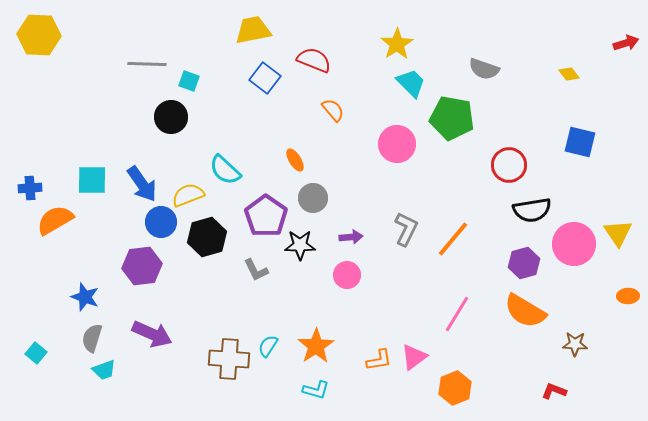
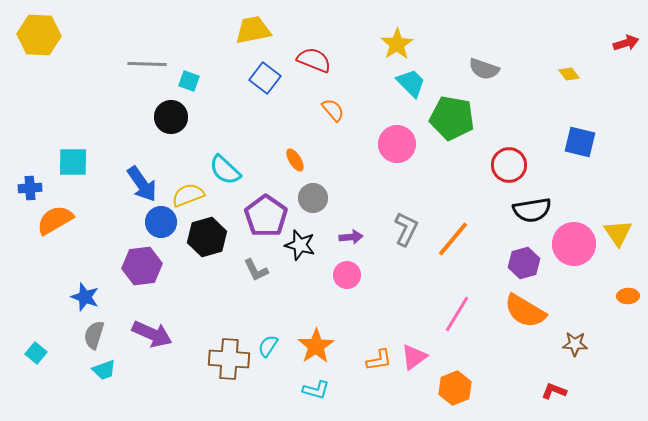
cyan square at (92, 180): moved 19 px left, 18 px up
black star at (300, 245): rotated 16 degrees clockwise
gray semicircle at (92, 338): moved 2 px right, 3 px up
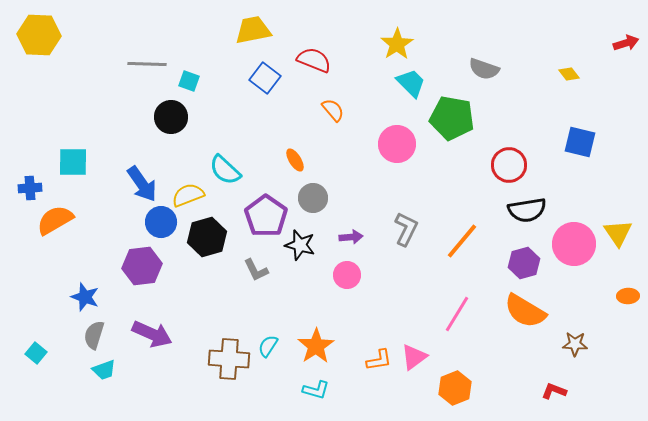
black semicircle at (532, 210): moved 5 px left
orange line at (453, 239): moved 9 px right, 2 px down
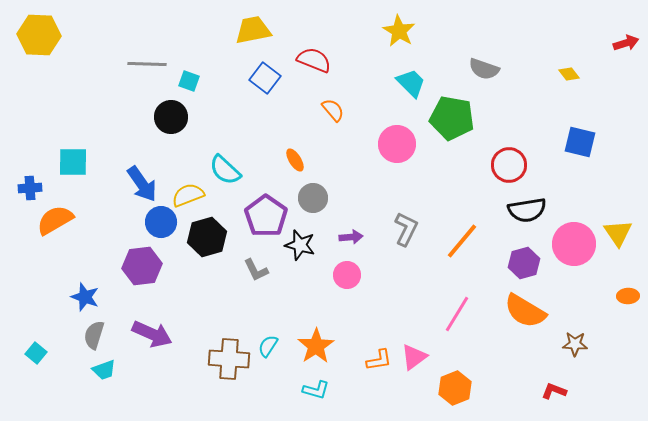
yellow star at (397, 44): moved 2 px right, 13 px up; rotated 8 degrees counterclockwise
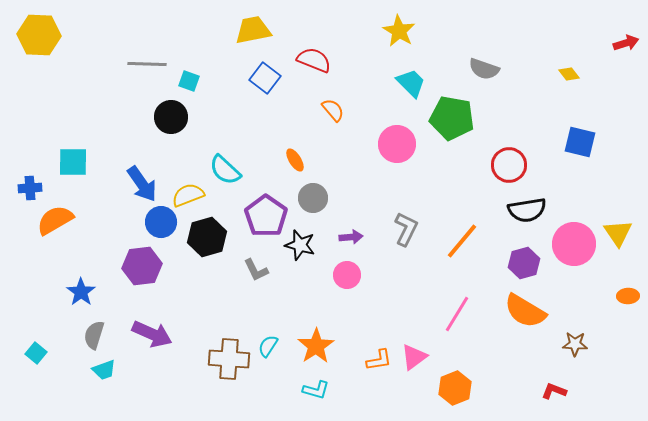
blue star at (85, 297): moved 4 px left, 5 px up; rotated 16 degrees clockwise
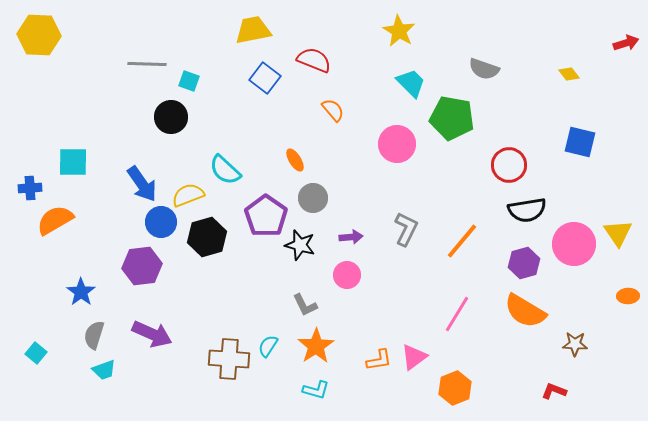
gray L-shape at (256, 270): moved 49 px right, 35 px down
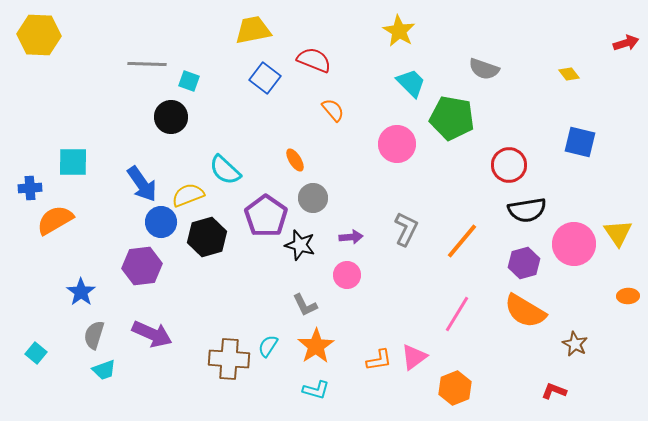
brown star at (575, 344): rotated 25 degrees clockwise
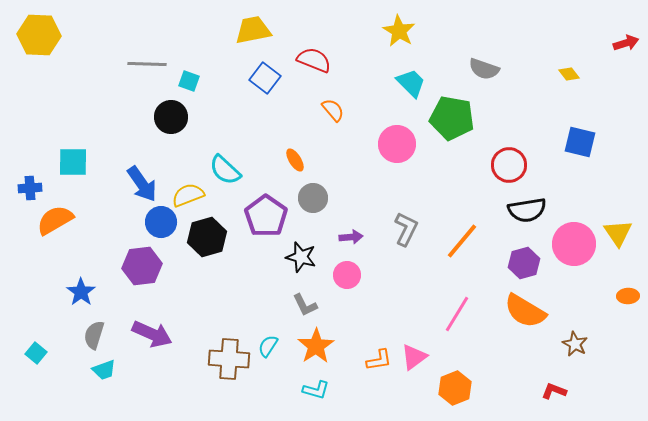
black star at (300, 245): moved 1 px right, 12 px down
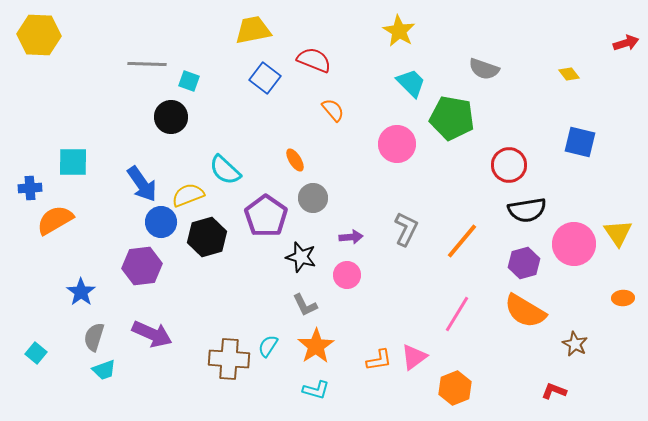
orange ellipse at (628, 296): moved 5 px left, 2 px down
gray semicircle at (94, 335): moved 2 px down
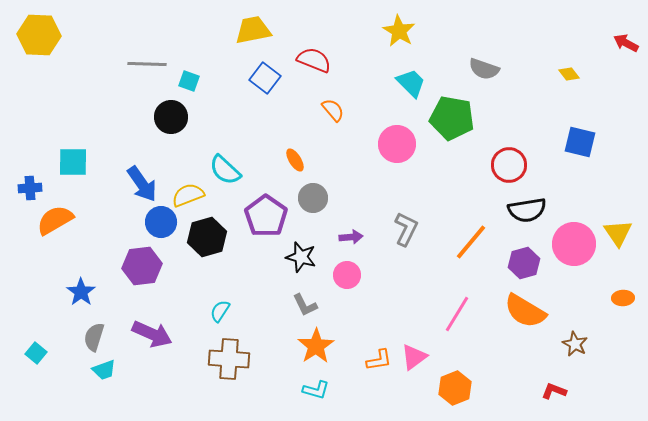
red arrow at (626, 43): rotated 135 degrees counterclockwise
orange line at (462, 241): moved 9 px right, 1 px down
cyan semicircle at (268, 346): moved 48 px left, 35 px up
